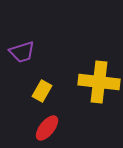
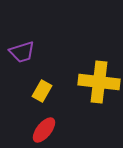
red ellipse: moved 3 px left, 2 px down
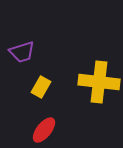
yellow rectangle: moved 1 px left, 4 px up
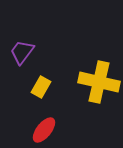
purple trapezoid: rotated 144 degrees clockwise
yellow cross: rotated 6 degrees clockwise
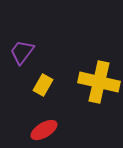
yellow rectangle: moved 2 px right, 2 px up
red ellipse: rotated 20 degrees clockwise
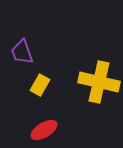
purple trapezoid: rotated 56 degrees counterclockwise
yellow rectangle: moved 3 px left
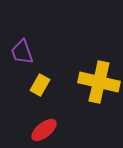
red ellipse: rotated 8 degrees counterclockwise
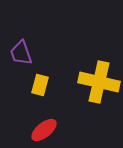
purple trapezoid: moved 1 px left, 1 px down
yellow rectangle: rotated 15 degrees counterclockwise
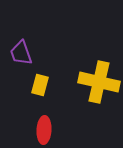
red ellipse: rotated 48 degrees counterclockwise
